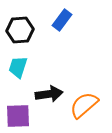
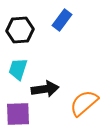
cyan trapezoid: moved 2 px down
black arrow: moved 4 px left, 5 px up
orange semicircle: moved 2 px up
purple square: moved 2 px up
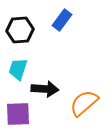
black arrow: rotated 12 degrees clockwise
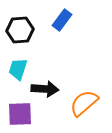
purple square: moved 2 px right
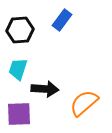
purple square: moved 1 px left
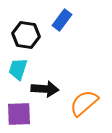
black hexagon: moved 6 px right, 5 px down; rotated 12 degrees clockwise
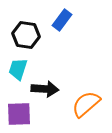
orange semicircle: moved 2 px right, 1 px down
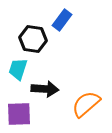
black hexagon: moved 7 px right, 4 px down
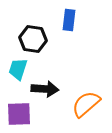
blue rectangle: moved 7 px right; rotated 30 degrees counterclockwise
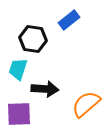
blue rectangle: rotated 45 degrees clockwise
